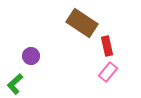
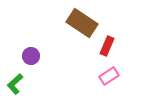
red rectangle: rotated 36 degrees clockwise
pink rectangle: moved 1 px right, 4 px down; rotated 18 degrees clockwise
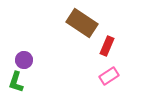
purple circle: moved 7 px left, 4 px down
green L-shape: moved 1 px right, 2 px up; rotated 30 degrees counterclockwise
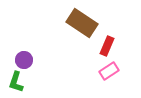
pink rectangle: moved 5 px up
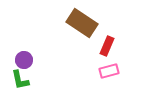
pink rectangle: rotated 18 degrees clockwise
green L-shape: moved 4 px right, 2 px up; rotated 30 degrees counterclockwise
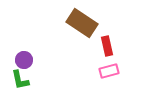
red rectangle: rotated 36 degrees counterclockwise
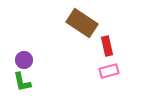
green L-shape: moved 2 px right, 2 px down
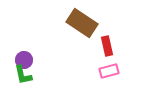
green L-shape: moved 1 px right, 7 px up
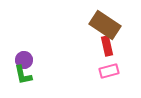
brown rectangle: moved 23 px right, 2 px down
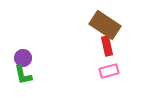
purple circle: moved 1 px left, 2 px up
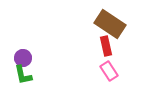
brown rectangle: moved 5 px right, 1 px up
red rectangle: moved 1 px left
pink rectangle: rotated 72 degrees clockwise
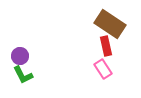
purple circle: moved 3 px left, 2 px up
pink rectangle: moved 6 px left, 2 px up
green L-shape: rotated 15 degrees counterclockwise
